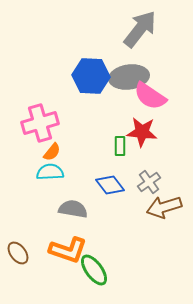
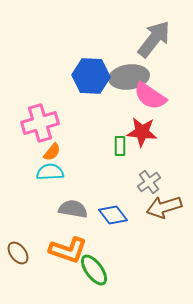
gray arrow: moved 14 px right, 10 px down
blue diamond: moved 3 px right, 30 px down
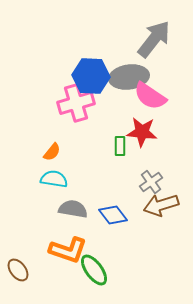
pink cross: moved 36 px right, 20 px up
cyan semicircle: moved 4 px right, 7 px down; rotated 12 degrees clockwise
gray cross: moved 2 px right
brown arrow: moved 3 px left, 2 px up
brown ellipse: moved 17 px down
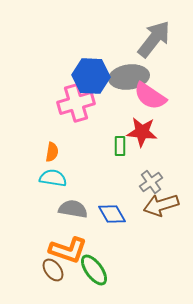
orange semicircle: rotated 30 degrees counterclockwise
cyan semicircle: moved 1 px left, 1 px up
blue diamond: moved 1 px left, 1 px up; rotated 8 degrees clockwise
brown ellipse: moved 35 px right
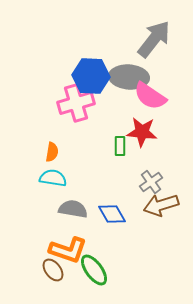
gray ellipse: rotated 12 degrees clockwise
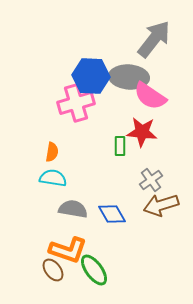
gray cross: moved 2 px up
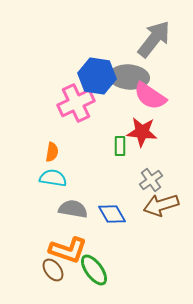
blue hexagon: moved 6 px right; rotated 6 degrees clockwise
pink cross: rotated 9 degrees counterclockwise
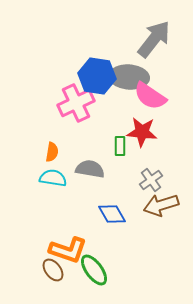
gray semicircle: moved 17 px right, 40 px up
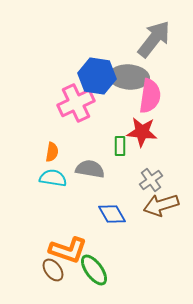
pink semicircle: rotated 116 degrees counterclockwise
